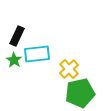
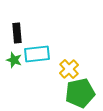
black rectangle: moved 3 px up; rotated 30 degrees counterclockwise
green star: rotated 14 degrees counterclockwise
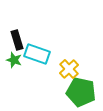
black rectangle: moved 7 px down; rotated 12 degrees counterclockwise
cyan rectangle: rotated 25 degrees clockwise
green pentagon: moved 1 px right, 1 px up; rotated 24 degrees clockwise
